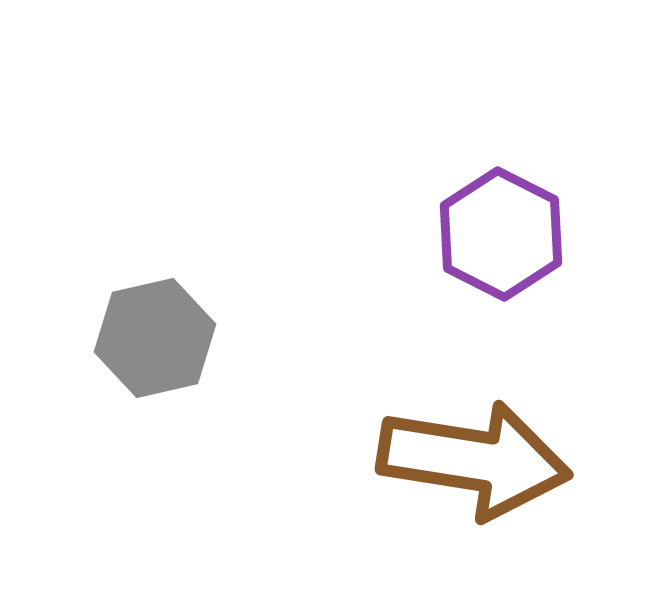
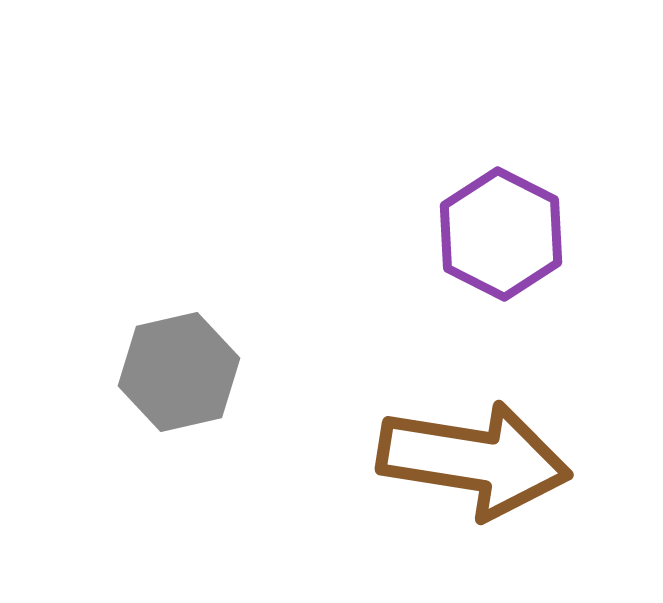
gray hexagon: moved 24 px right, 34 px down
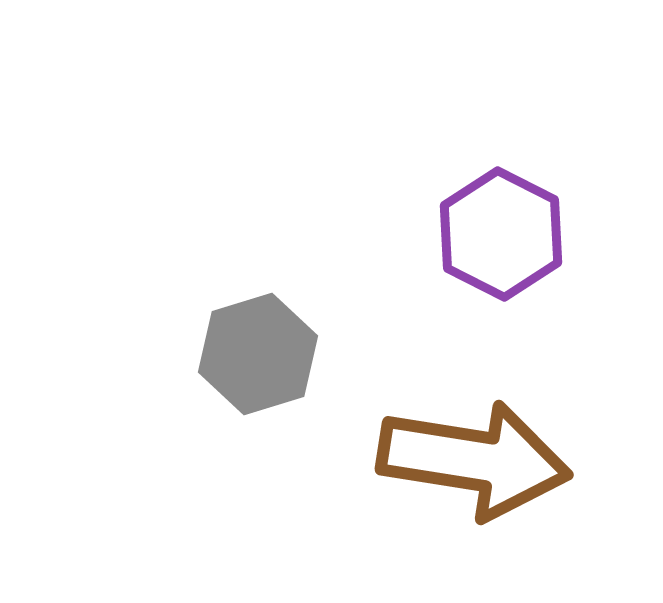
gray hexagon: moved 79 px right, 18 px up; rotated 4 degrees counterclockwise
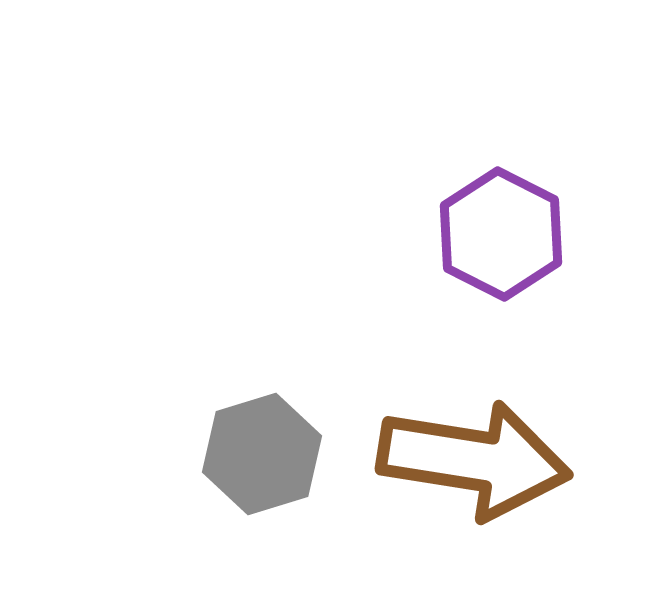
gray hexagon: moved 4 px right, 100 px down
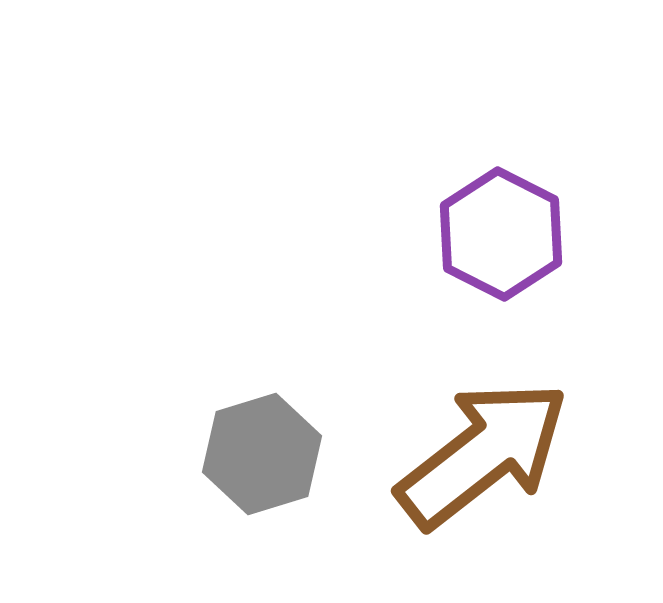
brown arrow: moved 9 px right, 6 px up; rotated 47 degrees counterclockwise
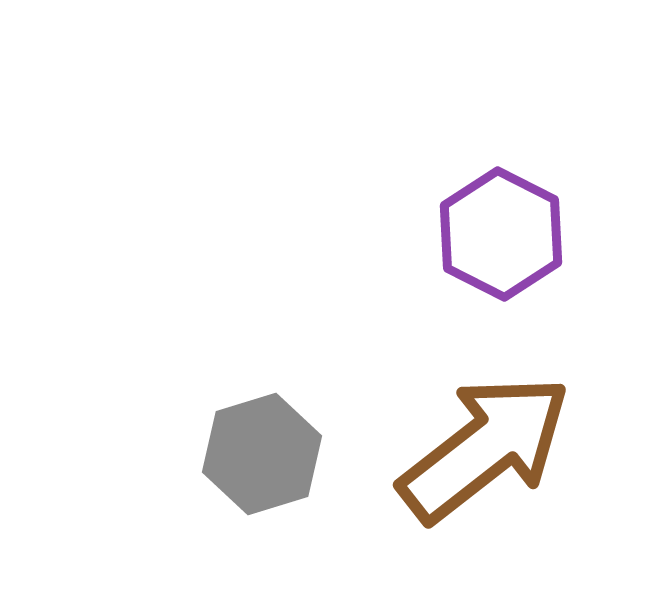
brown arrow: moved 2 px right, 6 px up
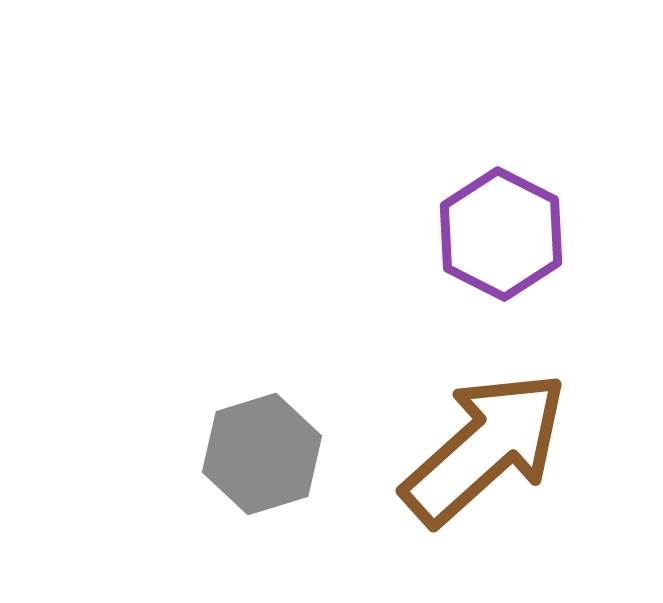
brown arrow: rotated 4 degrees counterclockwise
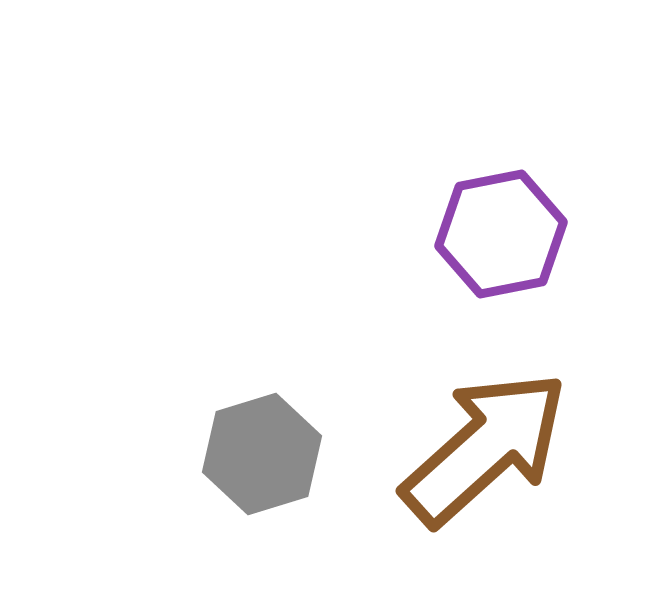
purple hexagon: rotated 22 degrees clockwise
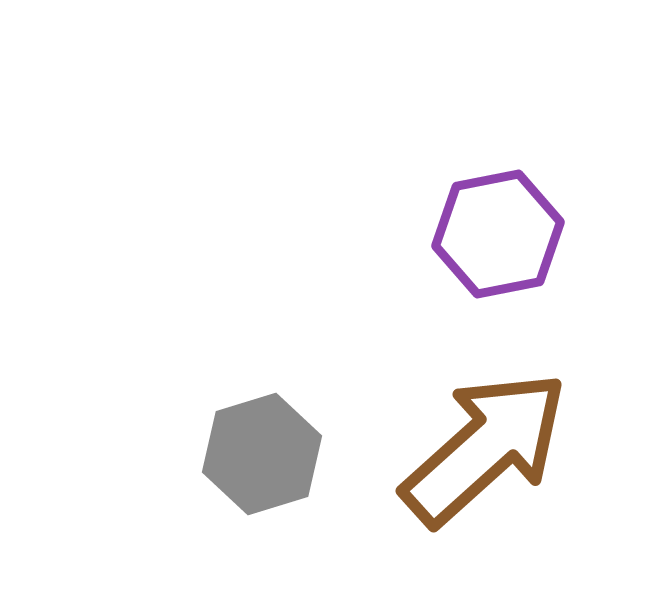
purple hexagon: moved 3 px left
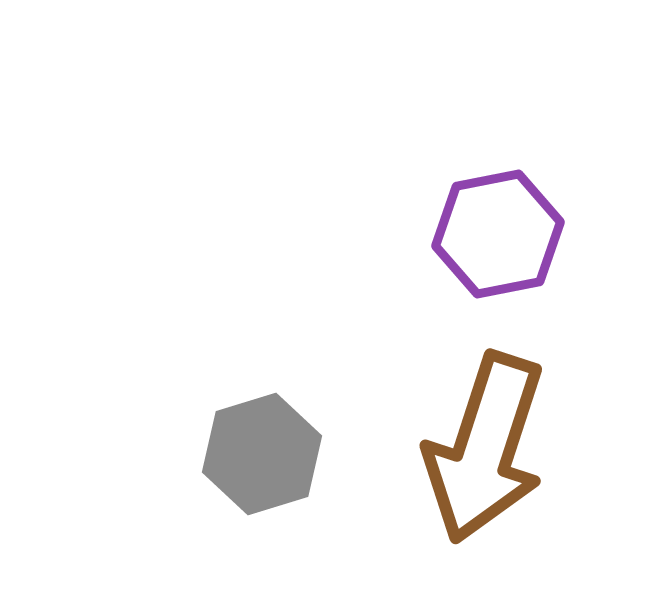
brown arrow: rotated 150 degrees clockwise
